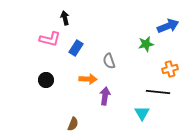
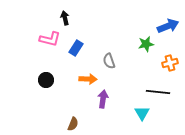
orange cross: moved 6 px up
purple arrow: moved 2 px left, 3 px down
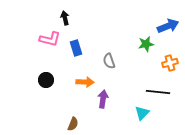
blue rectangle: rotated 49 degrees counterclockwise
orange arrow: moved 3 px left, 3 px down
cyan triangle: rotated 14 degrees clockwise
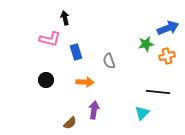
blue arrow: moved 2 px down
blue rectangle: moved 4 px down
orange cross: moved 3 px left, 7 px up
purple arrow: moved 9 px left, 11 px down
brown semicircle: moved 3 px left, 1 px up; rotated 24 degrees clockwise
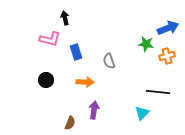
green star: rotated 21 degrees clockwise
brown semicircle: rotated 24 degrees counterclockwise
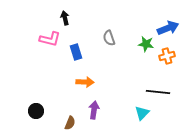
gray semicircle: moved 23 px up
black circle: moved 10 px left, 31 px down
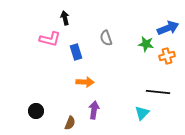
gray semicircle: moved 3 px left
